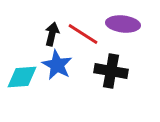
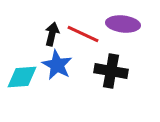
red line: rotated 8 degrees counterclockwise
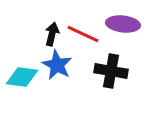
cyan diamond: rotated 12 degrees clockwise
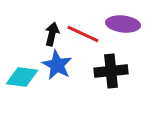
black cross: rotated 16 degrees counterclockwise
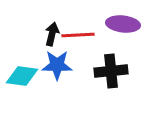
red line: moved 5 px left, 1 px down; rotated 28 degrees counterclockwise
blue star: rotated 28 degrees counterclockwise
cyan diamond: moved 1 px up
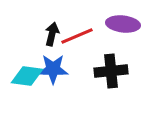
red line: moved 1 px left, 1 px down; rotated 20 degrees counterclockwise
blue star: moved 4 px left, 4 px down
cyan diamond: moved 5 px right
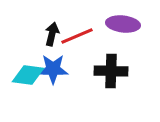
black cross: rotated 8 degrees clockwise
cyan diamond: moved 1 px right, 1 px up
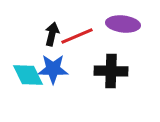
cyan diamond: rotated 56 degrees clockwise
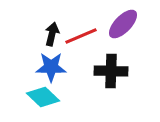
purple ellipse: rotated 52 degrees counterclockwise
red line: moved 4 px right
blue star: moved 2 px left, 2 px up
cyan diamond: moved 15 px right, 22 px down; rotated 20 degrees counterclockwise
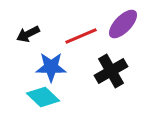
black arrow: moved 24 px left; rotated 130 degrees counterclockwise
black cross: rotated 32 degrees counterclockwise
